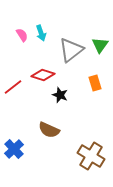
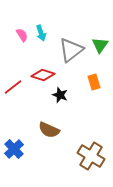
orange rectangle: moved 1 px left, 1 px up
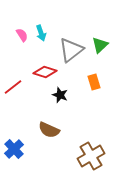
green triangle: rotated 12 degrees clockwise
red diamond: moved 2 px right, 3 px up
brown cross: rotated 28 degrees clockwise
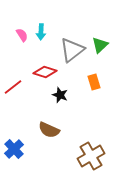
cyan arrow: moved 1 px up; rotated 21 degrees clockwise
gray triangle: moved 1 px right
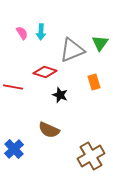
pink semicircle: moved 2 px up
green triangle: moved 2 px up; rotated 12 degrees counterclockwise
gray triangle: rotated 16 degrees clockwise
red line: rotated 48 degrees clockwise
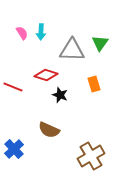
gray triangle: rotated 24 degrees clockwise
red diamond: moved 1 px right, 3 px down
orange rectangle: moved 2 px down
red line: rotated 12 degrees clockwise
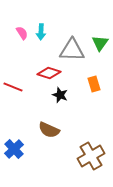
red diamond: moved 3 px right, 2 px up
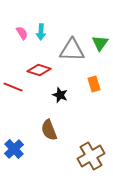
red diamond: moved 10 px left, 3 px up
brown semicircle: rotated 45 degrees clockwise
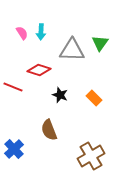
orange rectangle: moved 14 px down; rotated 28 degrees counterclockwise
